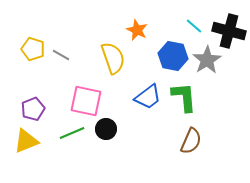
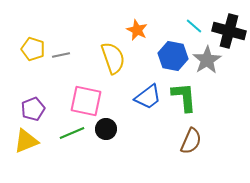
gray line: rotated 42 degrees counterclockwise
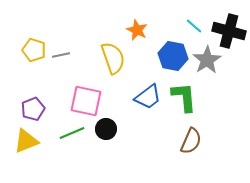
yellow pentagon: moved 1 px right, 1 px down
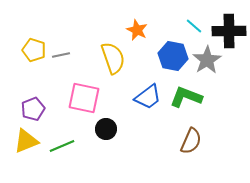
black cross: rotated 16 degrees counterclockwise
green L-shape: moved 2 px right; rotated 64 degrees counterclockwise
pink square: moved 2 px left, 3 px up
green line: moved 10 px left, 13 px down
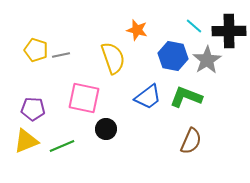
orange star: rotated 10 degrees counterclockwise
yellow pentagon: moved 2 px right
purple pentagon: rotated 25 degrees clockwise
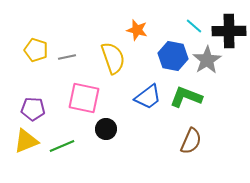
gray line: moved 6 px right, 2 px down
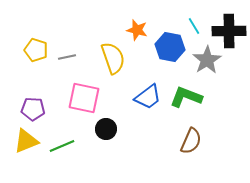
cyan line: rotated 18 degrees clockwise
blue hexagon: moved 3 px left, 9 px up
